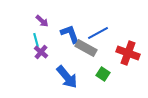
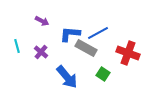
purple arrow: rotated 16 degrees counterclockwise
blue L-shape: rotated 65 degrees counterclockwise
cyan line: moved 19 px left, 6 px down
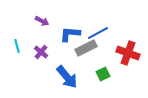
gray rectangle: rotated 55 degrees counterclockwise
green square: rotated 32 degrees clockwise
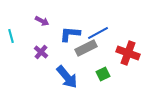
cyan line: moved 6 px left, 10 px up
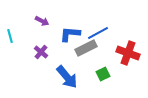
cyan line: moved 1 px left
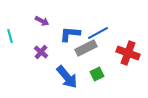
green square: moved 6 px left
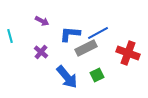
green square: moved 1 px down
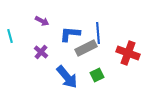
blue line: rotated 65 degrees counterclockwise
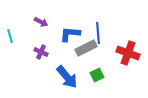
purple arrow: moved 1 px left, 1 px down
purple cross: rotated 16 degrees counterclockwise
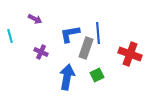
purple arrow: moved 6 px left, 3 px up
blue L-shape: rotated 15 degrees counterclockwise
gray rectangle: rotated 45 degrees counterclockwise
red cross: moved 2 px right, 1 px down
blue arrow: rotated 130 degrees counterclockwise
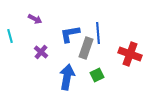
purple cross: rotated 16 degrees clockwise
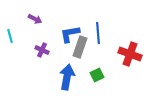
gray rectangle: moved 6 px left, 1 px up
purple cross: moved 1 px right, 2 px up; rotated 16 degrees counterclockwise
